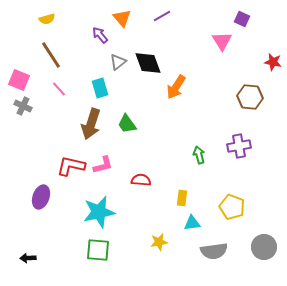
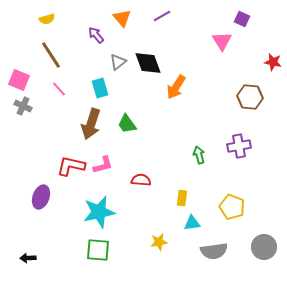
purple arrow: moved 4 px left
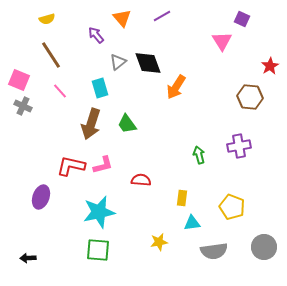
red star: moved 3 px left, 4 px down; rotated 30 degrees clockwise
pink line: moved 1 px right, 2 px down
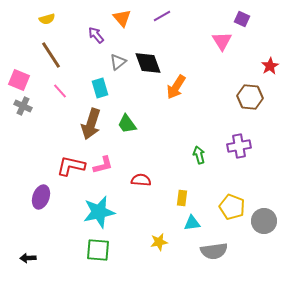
gray circle: moved 26 px up
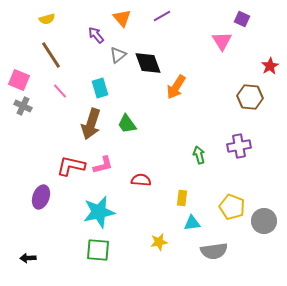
gray triangle: moved 7 px up
